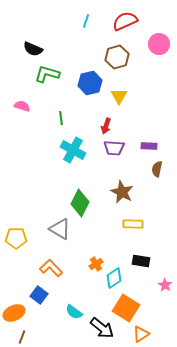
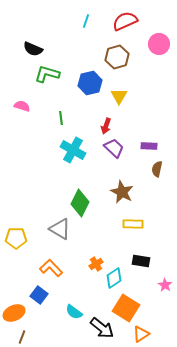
purple trapezoid: rotated 140 degrees counterclockwise
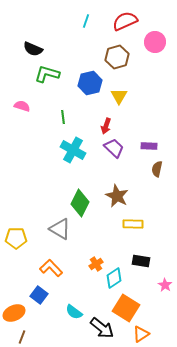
pink circle: moved 4 px left, 2 px up
green line: moved 2 px right, 1 px up
brown star: moved 5 px left, 4 px down
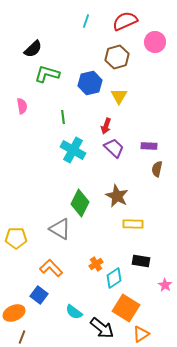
black semicircle: rotated 66 degrees counterclockwise
pink semicircle: rotated 63 degrees clockwise
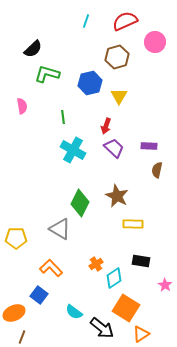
brown semicircle: moved 1 px down
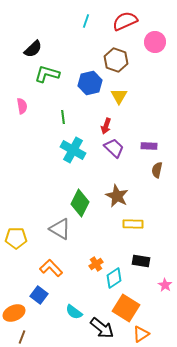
brown hexagon: moved 1 px left, 3 px down; rotated 25 degrees counterclockwise
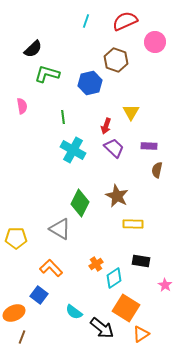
yellow triangle: moved 12 px right, 16 px down
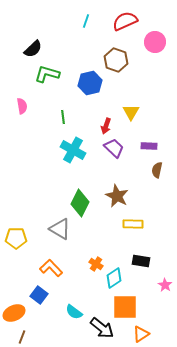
orange cross: rotated 24 degrees counterclockwise
orange square: moved 1 px left, 1 px up; rotated 32 degrees counterclockwise
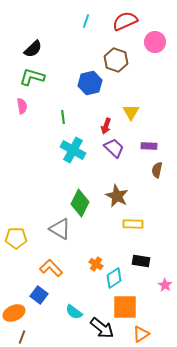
green L-shape: moved 15 px left, 3 px down
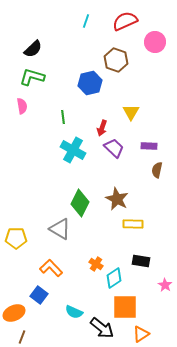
red arrow: moved 4 px left, 2 px down
brown star: moved 3 px down
cyan semicircle: rotated 12 degrees counterclockwise
